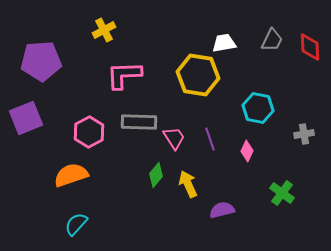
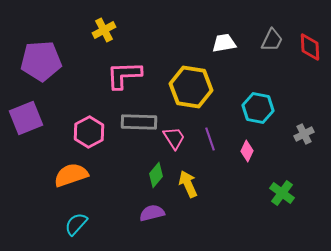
yellow hexagon: moved 7 px left, 12 px down
gray cross: rotated 18 degrees counterclockwise
purple semicircle: moved 70 px left, 3 px down
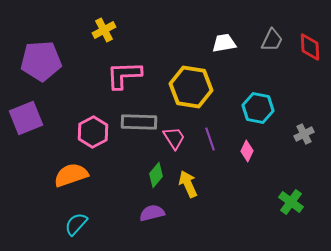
pink hexagon: moved 4 px right
green cross: moved 9 px right, 9 px down
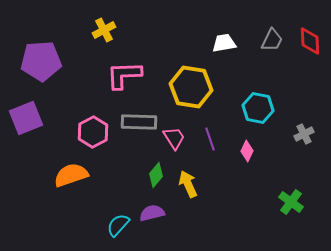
red diamond: moved 6 px up
cyan semicircle: moved 42 px right, 1 px down
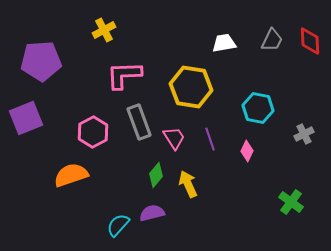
gray rectangle: rotated 68 degrees clockwise
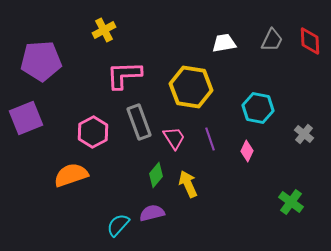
gray cross: rotated 24 degrees counterclockwise
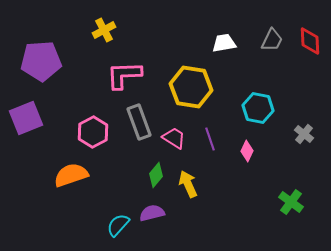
pink trapezoid: rotated 25 degrees counterclockwise
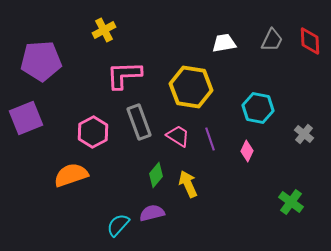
pink trapezoid: moved 4 px right, 2 px up
